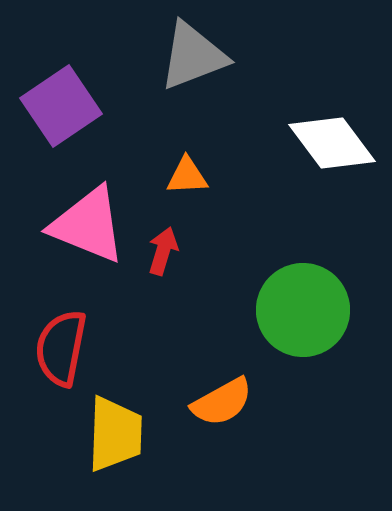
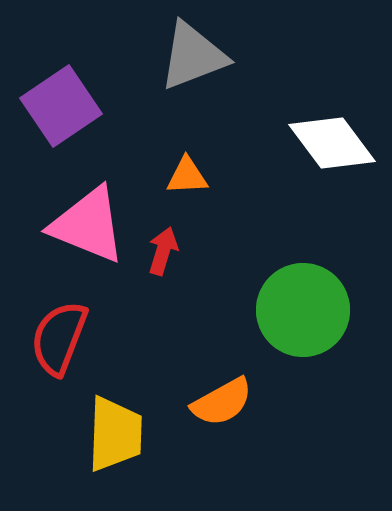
red semicircle: moved 2 px left, 10 px up; rotated 10 degrees clockwise
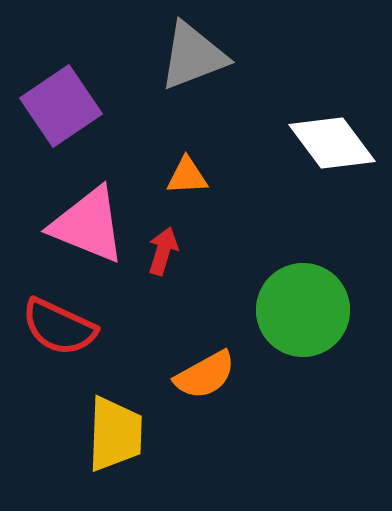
red semicircle: moved 11 px up; rotated 86 degrees counterclockwise
orange semicircle: moved 17 px left, 27 px up
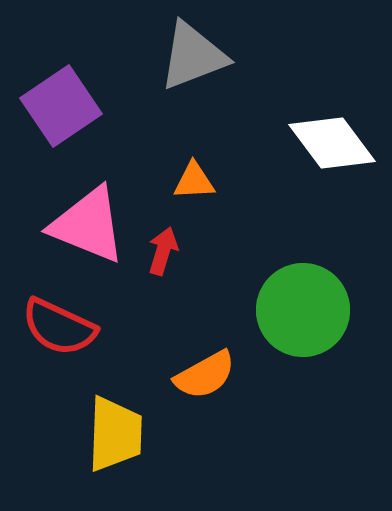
orange triangle: moved 7 px right, 5 px down
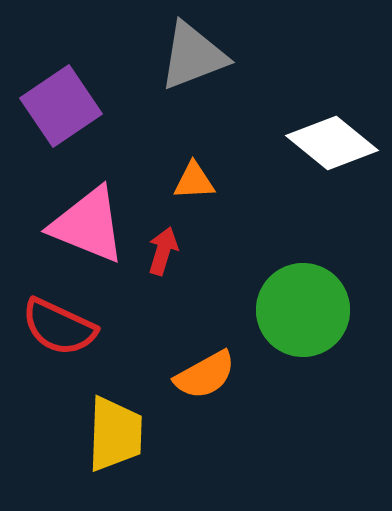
white diamond: rotated 14 degrees counterclockwise
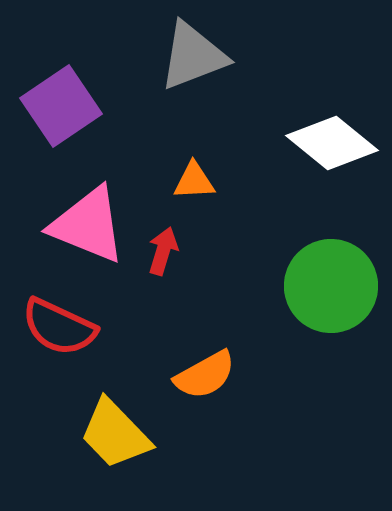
green circle: moved 28 px right, 24 px up
yellow trapezoid: rotated 134 degrees clockwise
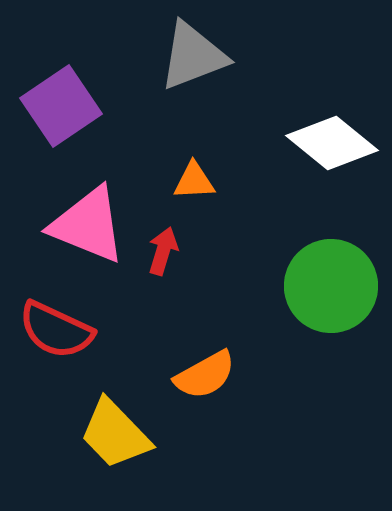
red semicircle: moved 3 px left, 3 px down
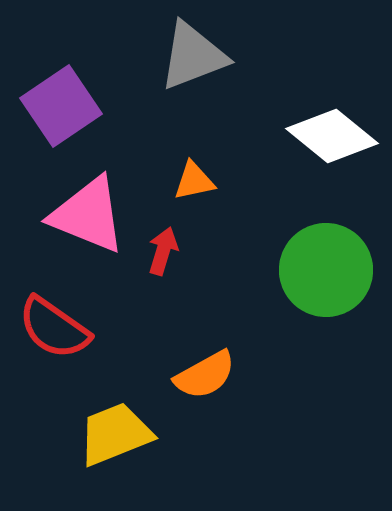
white diamond: moved 7 px up
orange triangle: rotated 9 degrees counterclockwise
pink triangle: moved 10 px up
green circle: moved 5 px left, 16 px up
red semicircle: moved 2 px left, 2 px up; rotated 10 degrees clockwise
yellow trapezoid: rotated 112 degrees clockwise
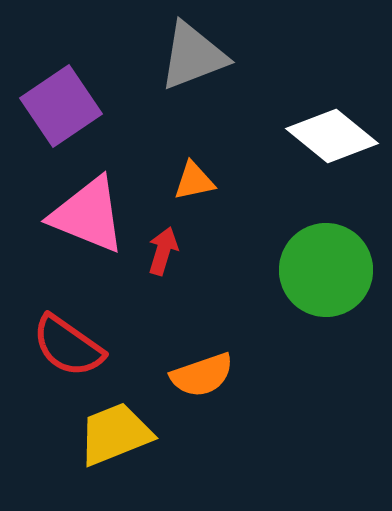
red semicircle: moved 14 px right, 18 px down
orange semicircle: moved 3 px left; rotated 10 degrees clockwise
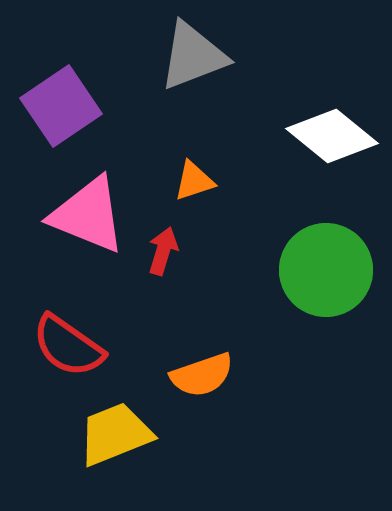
orange triangle: rotated 6 degrees counterclockwise
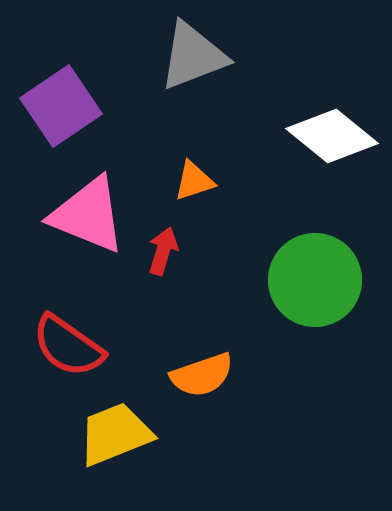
green circle: moved 11 px left, 10 px down
